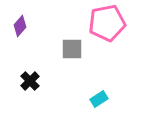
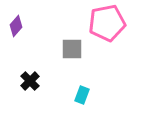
purple diamond: moved 4 px left
cyan rectangle: moved 17 px left, 4 px up; rotated 36 degrees counterclockwise
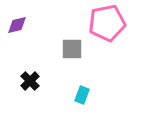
purple diamond: moved 1 px right, 1 px up; rotated 35 degrees clockwise
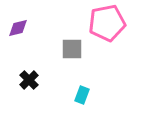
purple diamond: moved 1 px right, 3 px down
black cross: moved 1 px left, 1 px up
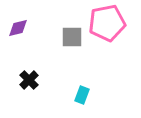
gray square: moved 12 px up
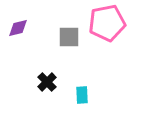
gray square: moved 3 px left
black cross: moved 18 px right, 2 px down
cyan rectangle: rotated 24 degrees counterclockwise
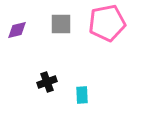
purple diamond: moved 1 px left, 2 px down
gray square: moved 8 px left, 13 px up
black cross: rotated 24 degrees clockwise
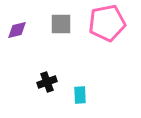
cyan rectangle: moved 2 px left
